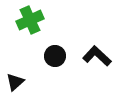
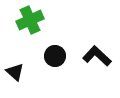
black triangle: moved 10 px up; rotated 36 degrees counterclockwise
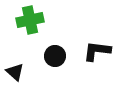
green cross: rotated 12 degrees clockwise
black L-shape: moved 5 px up; rotated 36 degrees counterclockwise
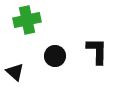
green cross: moved 3 px left
black L-shape: rotated 84 degrees clockwise
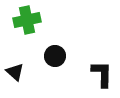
black L-shape: moved 5 px right, 23 px down
